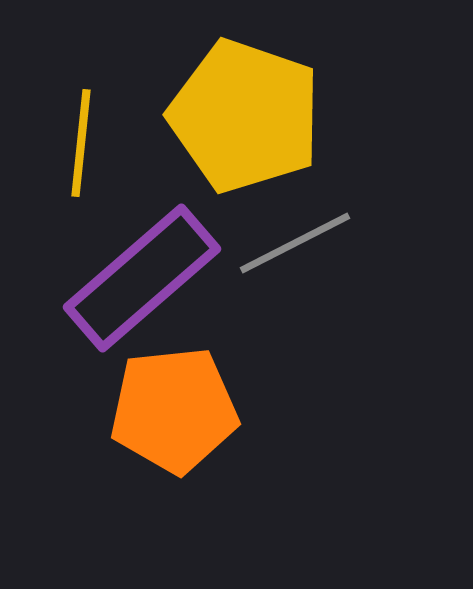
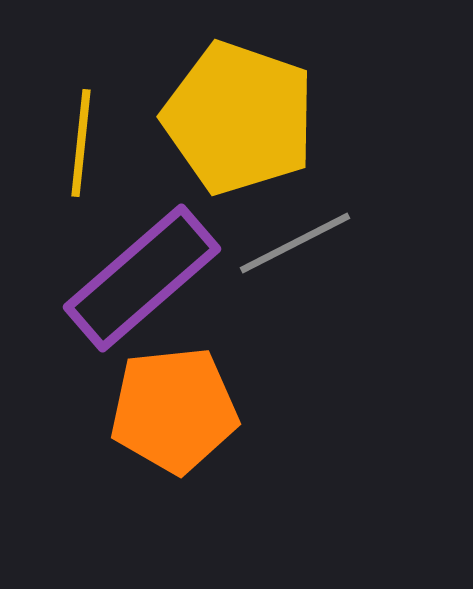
yellow pentagon: moved 6 px left, 2 px down
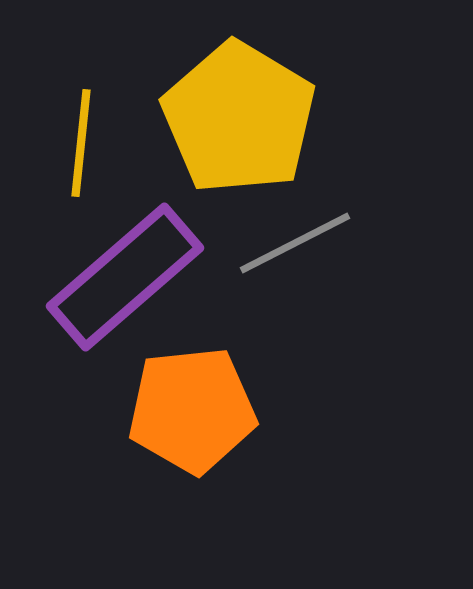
yellow pentagon: rotated 12 degrees clockwise
purple rectangle: moved 17 px left, 1 px up
orange pentagon: moved 18 px right
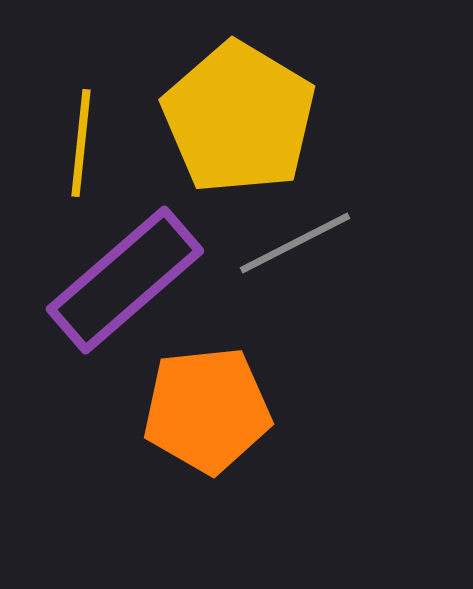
purple rectangle: moved 3 px down
orange pentagon: moved 15 px right
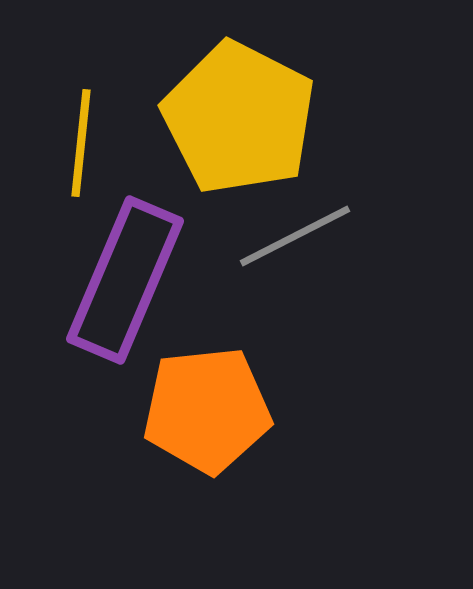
yellow pentagon: rotated 4 degrees counterclockwise
gray line: moved 7 px up
purple rectangle: rotated 26 degrees counterclockwise
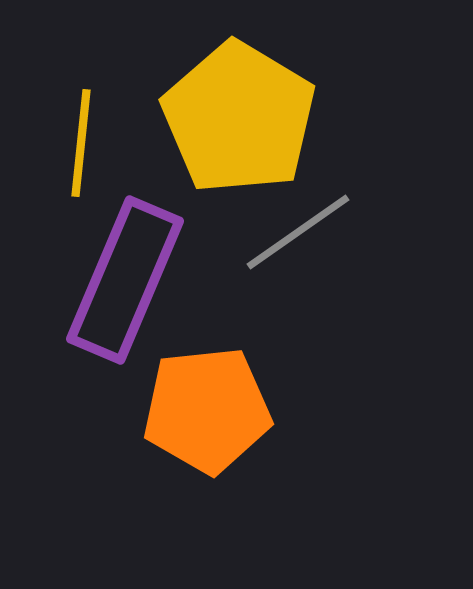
yellow pentagon: rotated 4 degrees clockwise
gray line: moved 3 px right, 4 px up; rotated 8 degrees counterclockwise
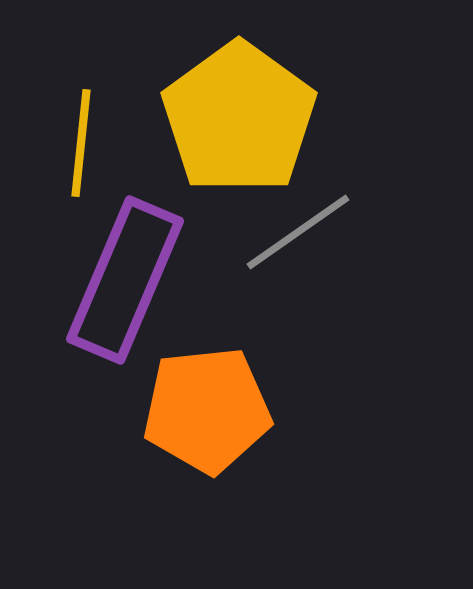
yellow pentagon: rotated 5 degrees clockwise
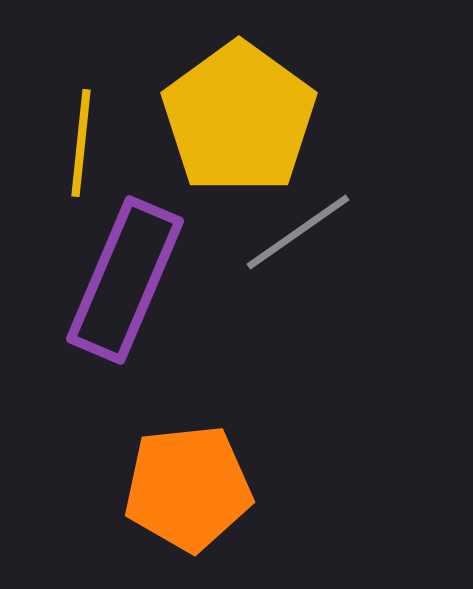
orange pentagon: moved 19 px left, 78 px down
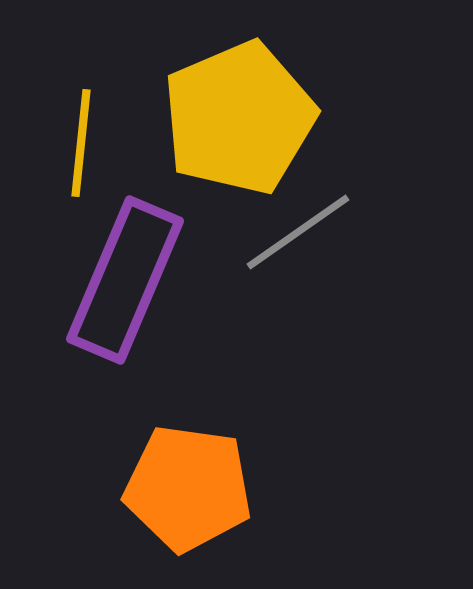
yellow pentagon: rotated 13 degrees clockwise
orange pentagon: rotated 14 degrees clockwise
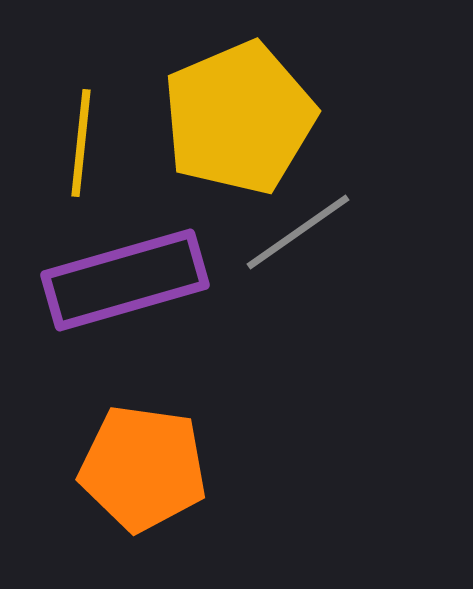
purple rectangle: rotated 51 degrees clockwise
orange pentagon: moved 45 px left, 20 px up
